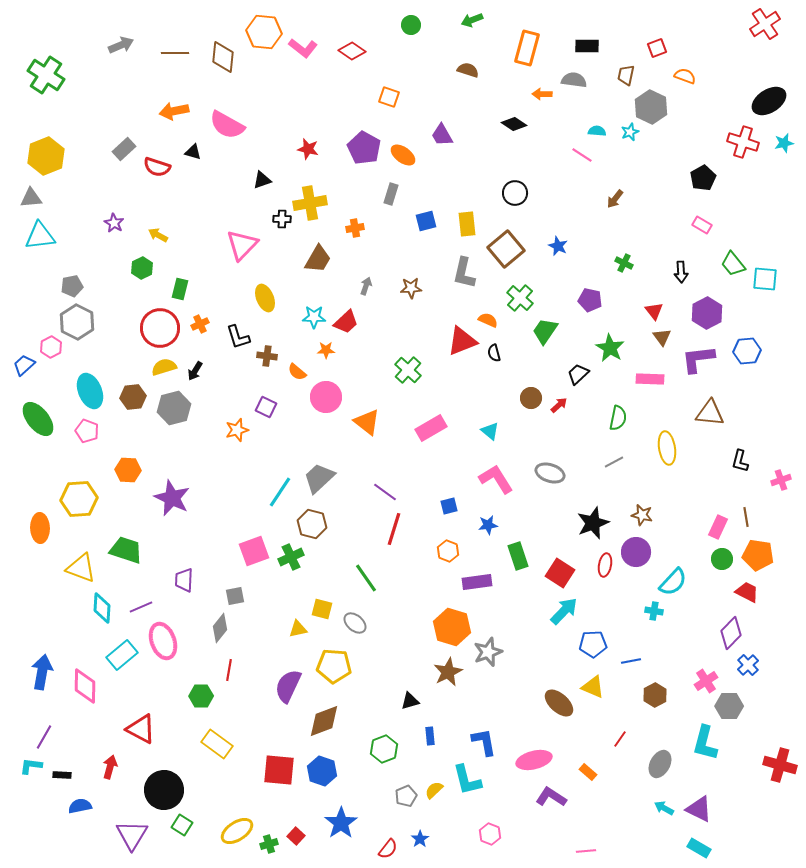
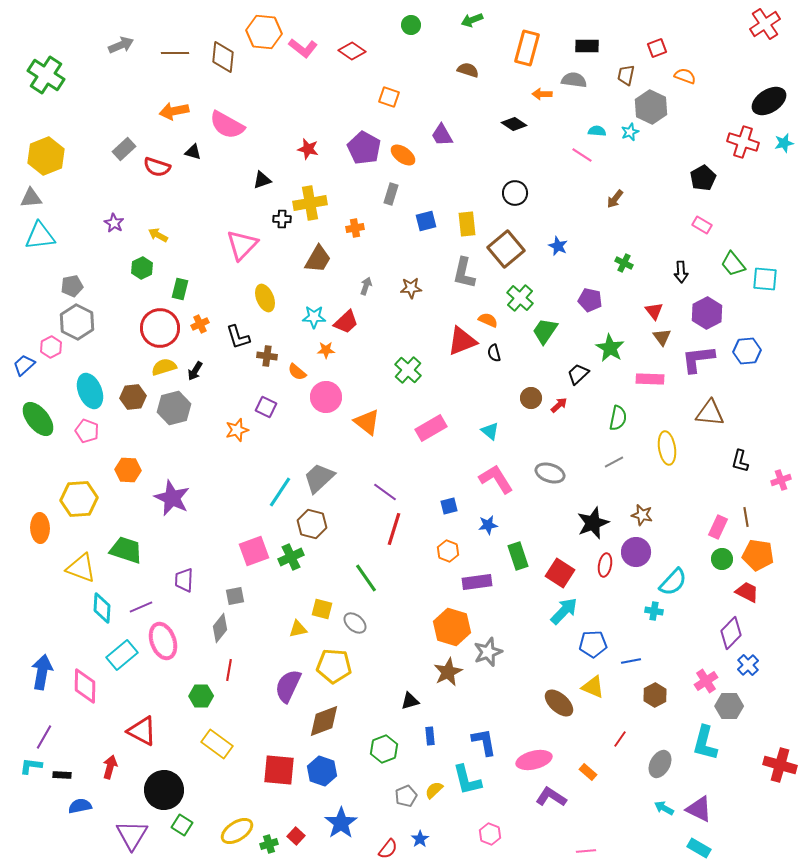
red triangle at (141, 729): moved 1 px right, 2 px down
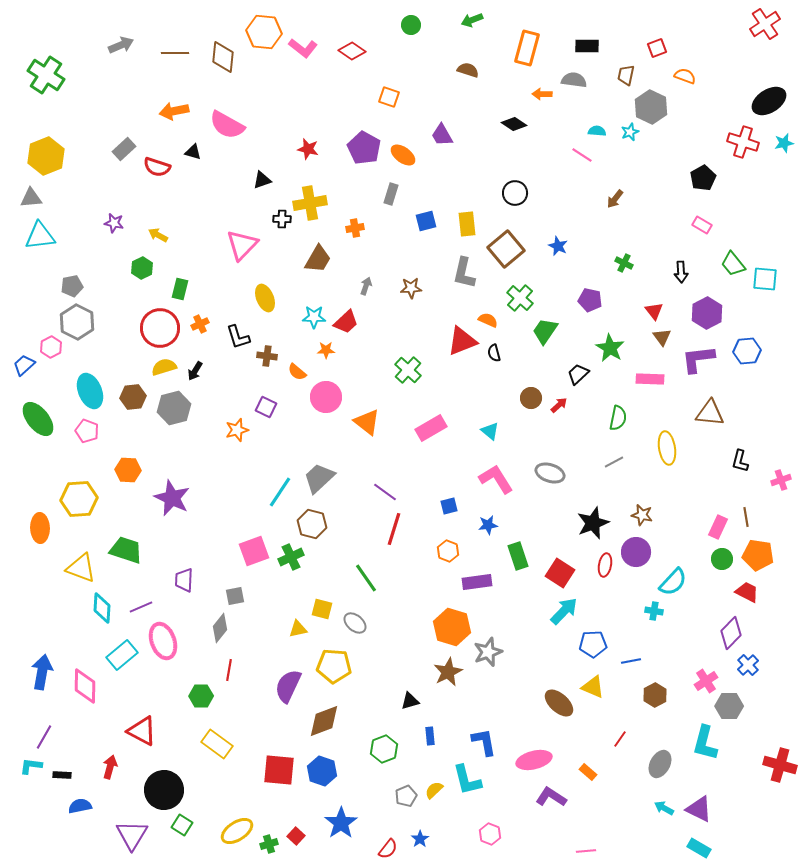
purple star at (114, 223): rotated 18 degrees counterclockwise
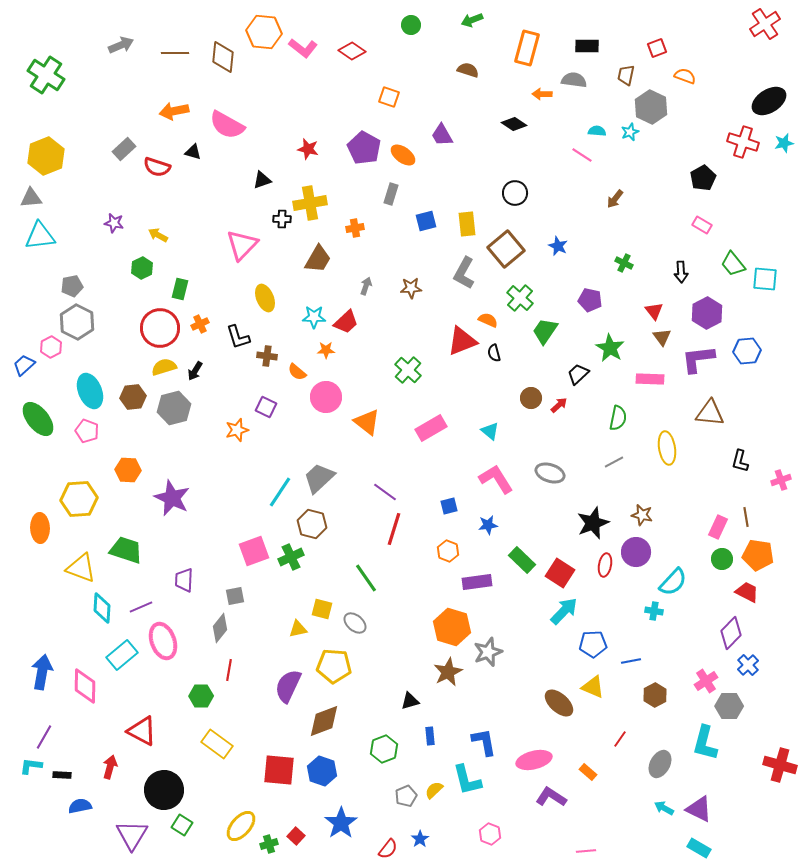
gray L-shape at (464, 273): rotated 16 degrees clockwise
green rectangle at (518, 556): moved 4 px right, 4 px down; rotated 28 degrees counterclockwise
yellow ellipse at (237, 831): moved 4 px right, 5 px up; rotated 16 degrees counterclockwise
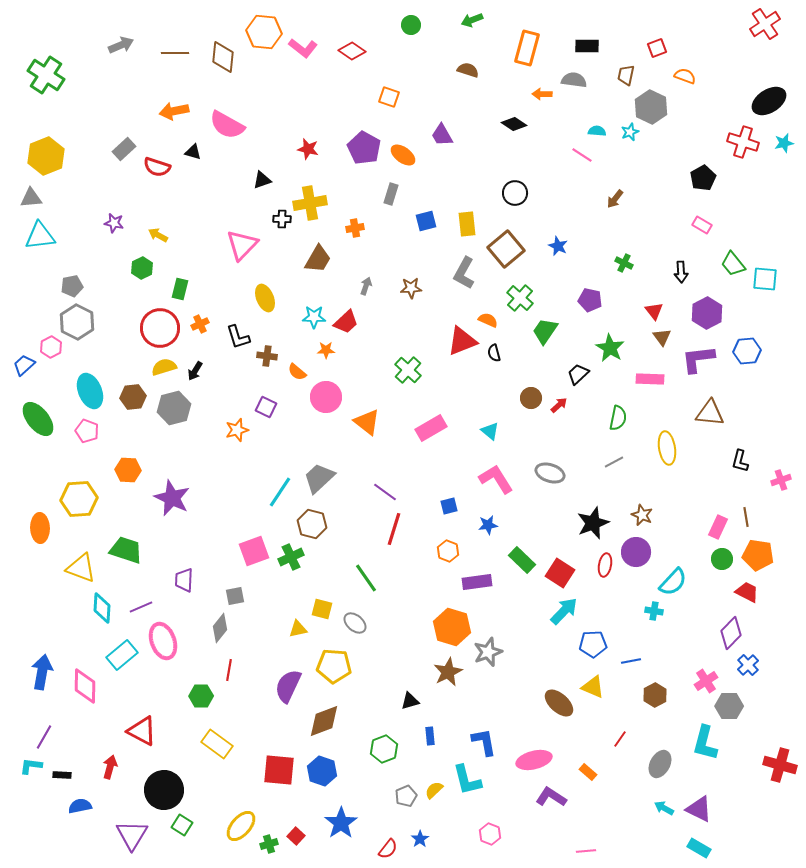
brown star at (642, 515): rotated 10 degrees clockwise
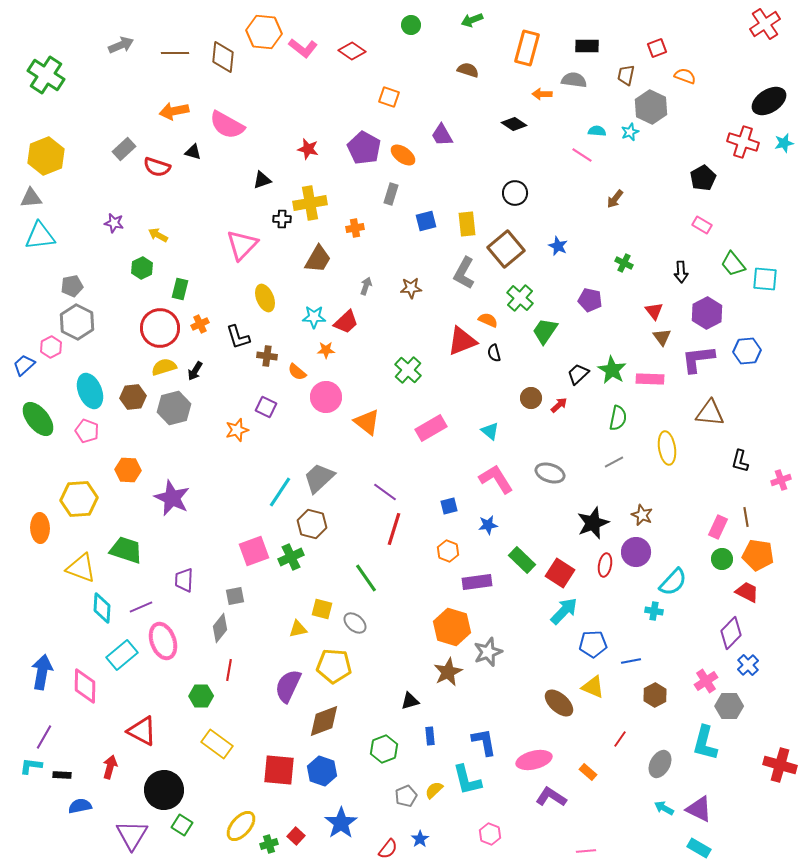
green star at (610, 348): moved 2 px right, 22 px down
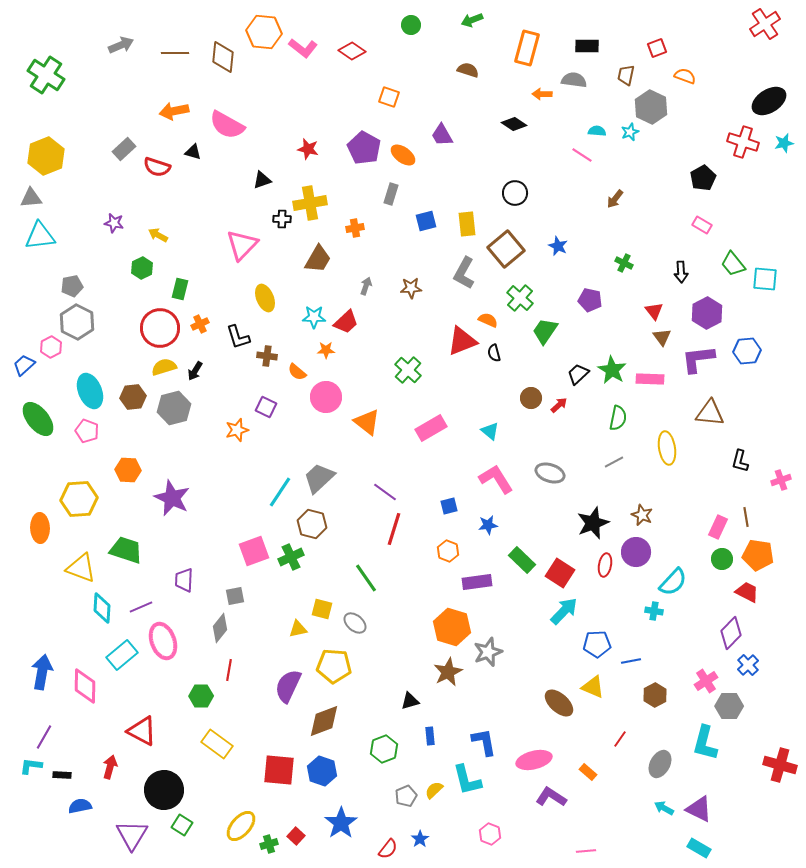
blue pentagon at (593, 644): moved 4 px right
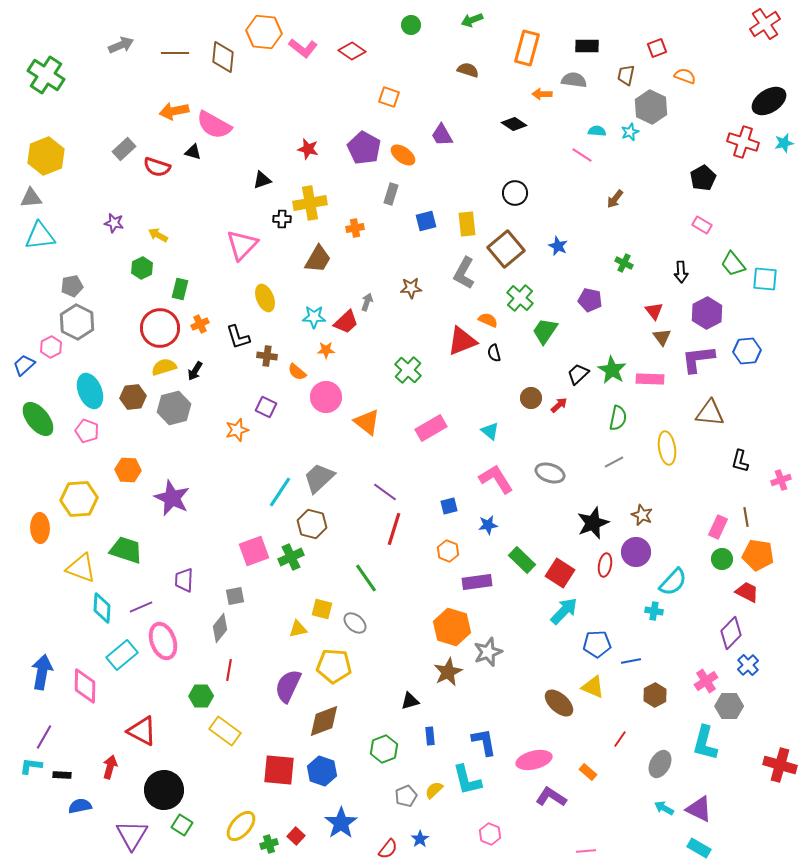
pink semicircle at (227, 125): moved 13 px left
gray arrow at (366, 286): moved 1 px right, 16 px down
yellow rectangle at (217, 744): moved 8 px right, 13 px up
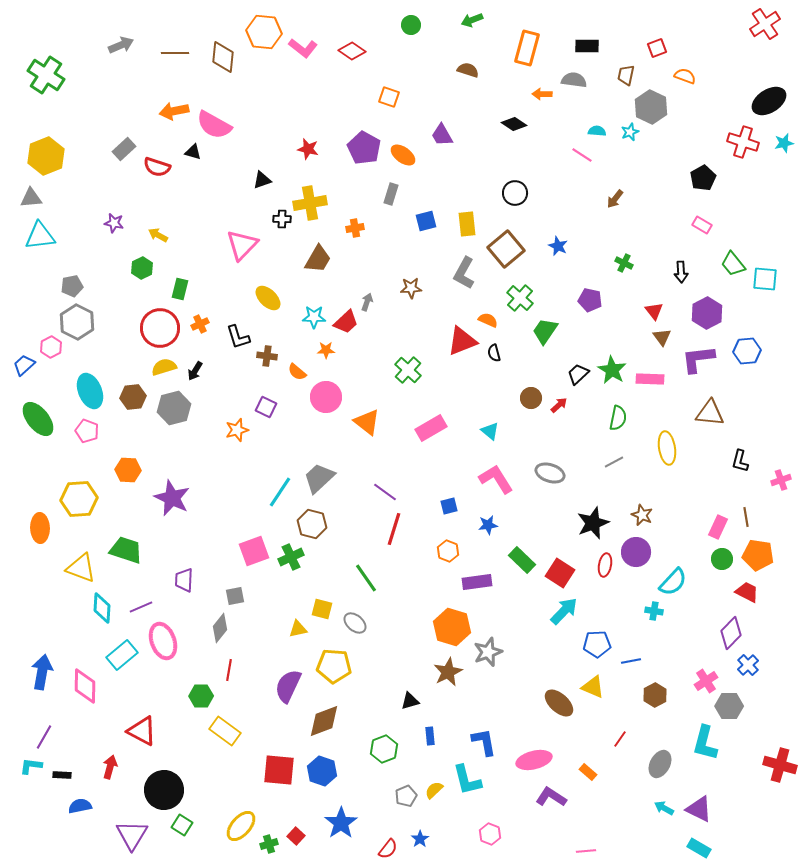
yellow ellipse at (265, 298): moved 3 px right; rotated 24 degrees counterclockwise
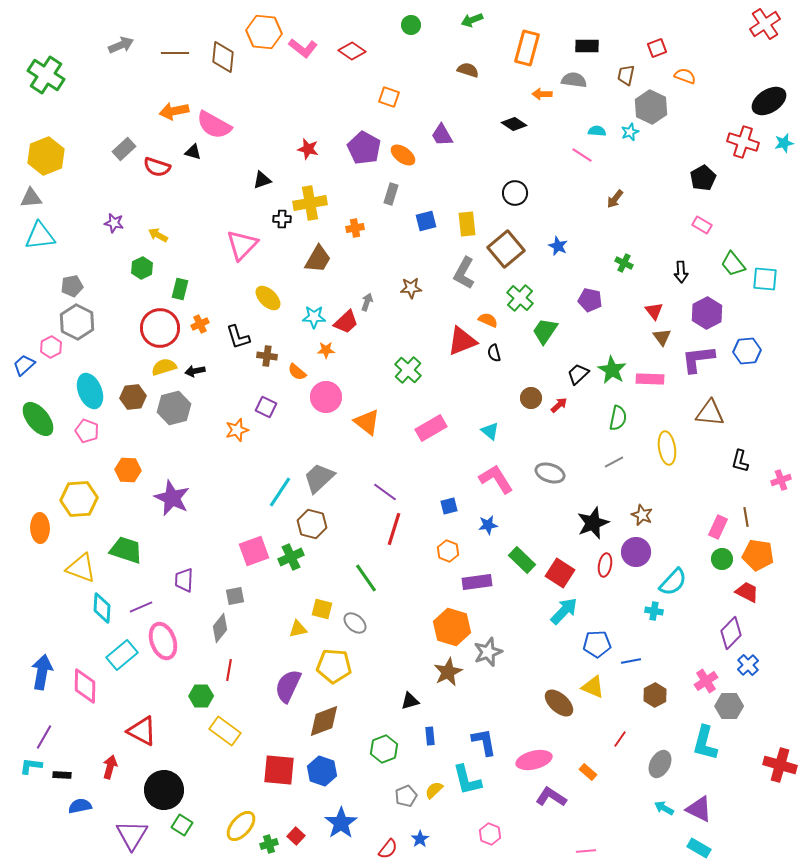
black arrow at (195, 371): rotated 48 degrees clockwise
